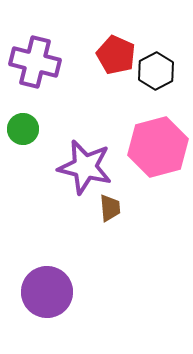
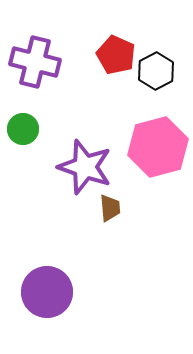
purple star: rotated 6 degrees clockwise
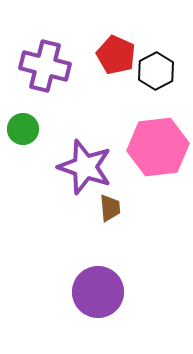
purple cross: moved 10 px right, 4 px down
pink hexagon: rotated 8 degrees clockwise
purple circle: moved 51 px right
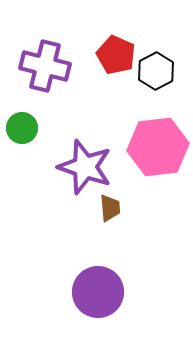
green circle: moved 1 px left, 1 px up
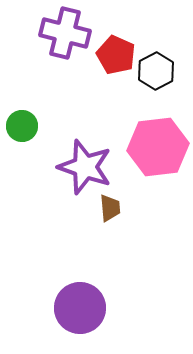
purple cross: moved 20 px right, 33 px up
green circle: moved 2 px up
purple circle: moved 18 px left, 16 px down
